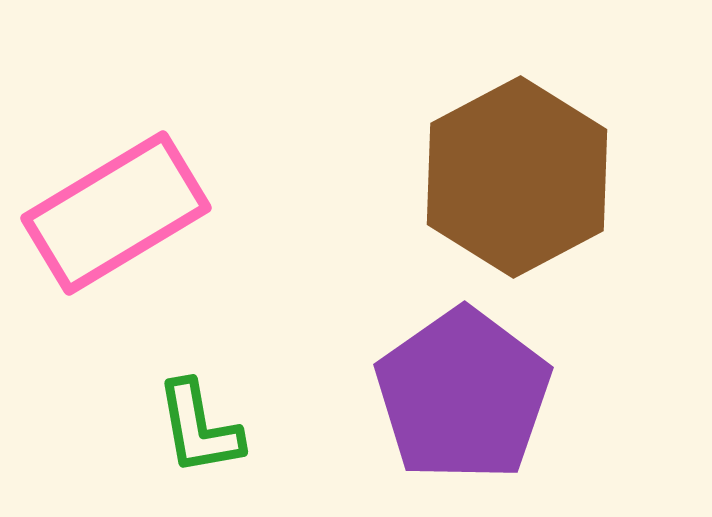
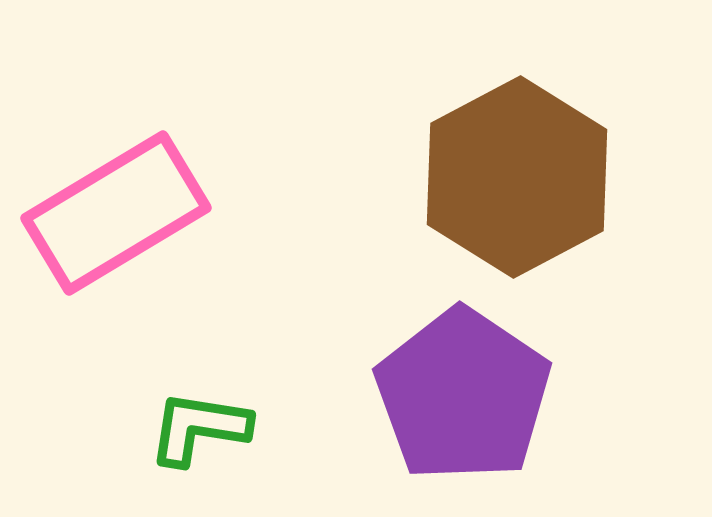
purple pentagon: rotated 3 degrees counterclockwise
green L-shape: rotated 109 degrees clockwise
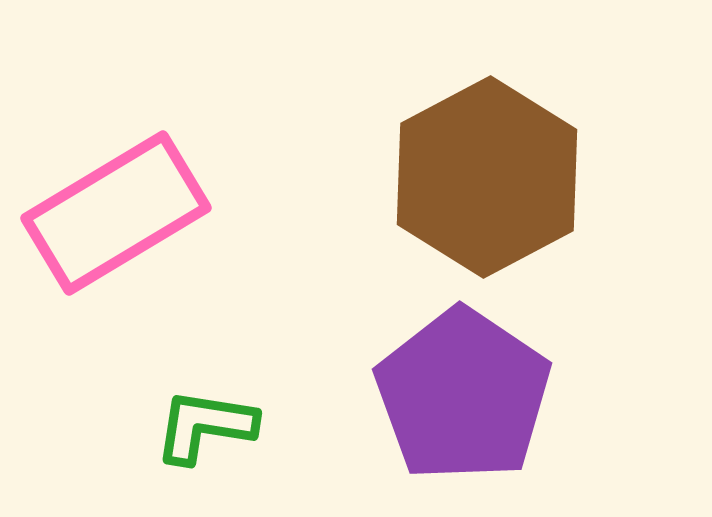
brown hexagon: moved 30 px left
green L-shape: moved 6 px right, 2 px up
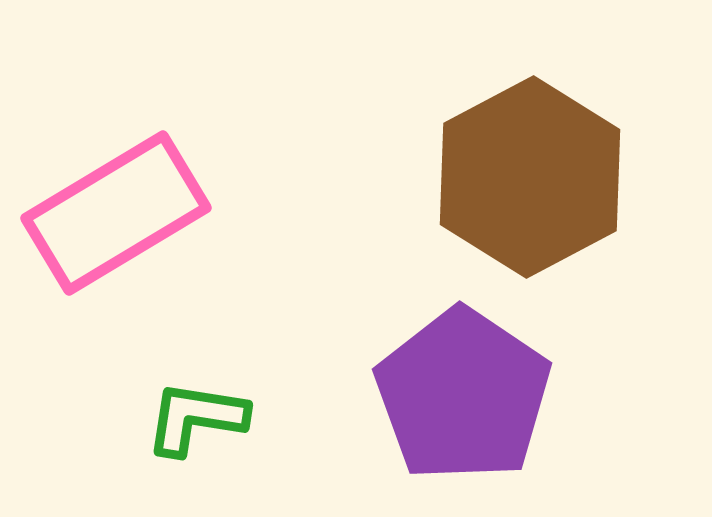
brown hexagon: moved 43 px right
green L-shape: moved 9 px left, 8 px up
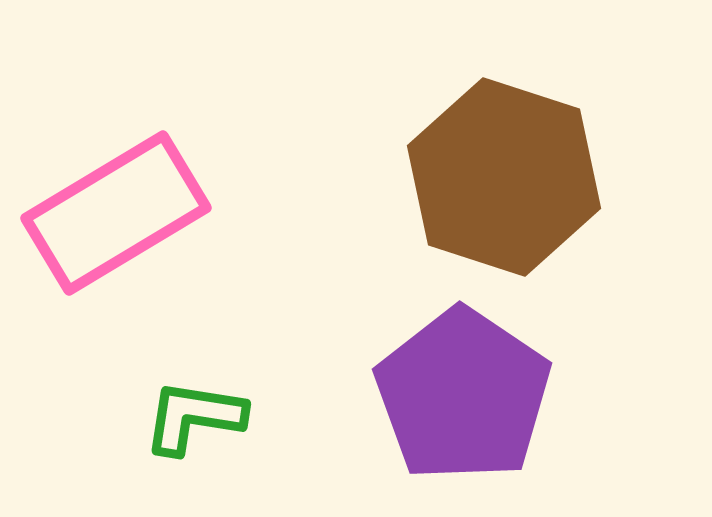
brown hexagon: moved 26 px left; rotated 14 degrees counterclockwise
green L-shape: moved 2 px left, 1 px up
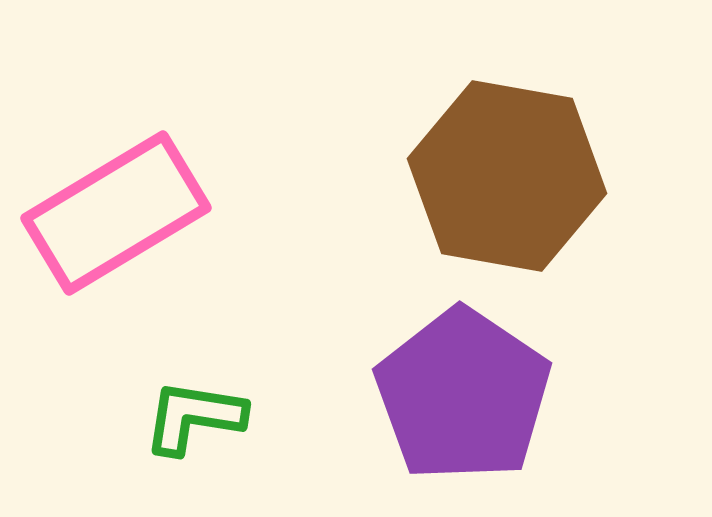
brown hexagon: moved 3 px right, 1 px up; rotated 8 degrees counterclockwise
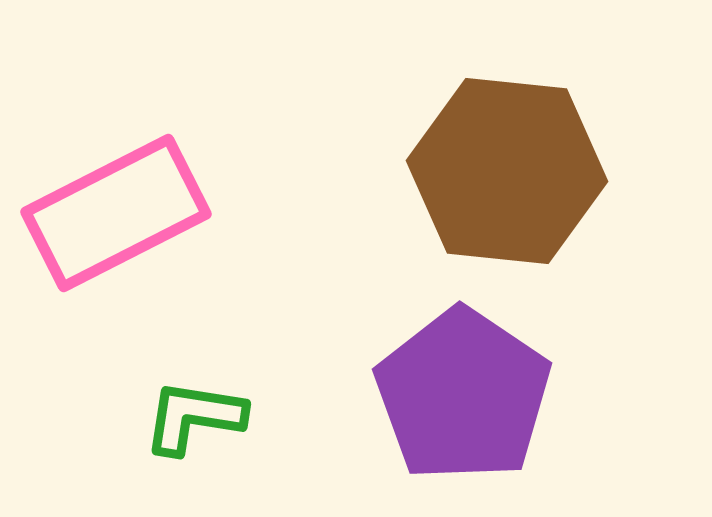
brown hexagon: moved 5 px up; rotated 4 degrees counterclockwise
pink rectangle: rotated 4 degrees clockwise
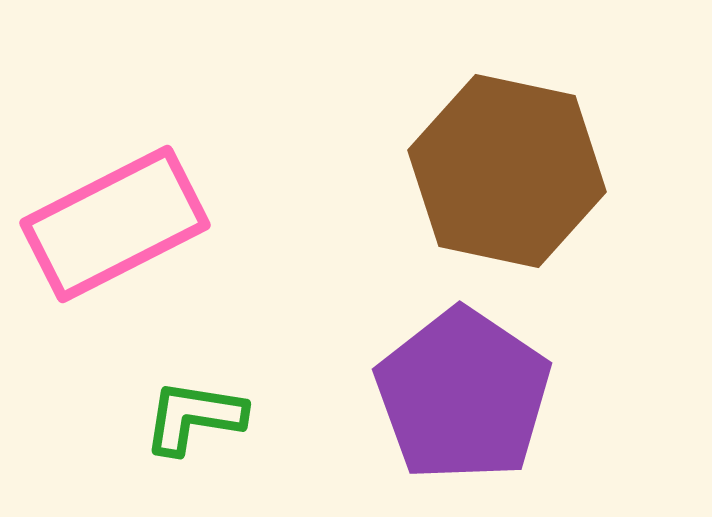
brown hexagon: rotated 6 degrees clockwise
pink rectangle: moved 1 px left, 11 px down
